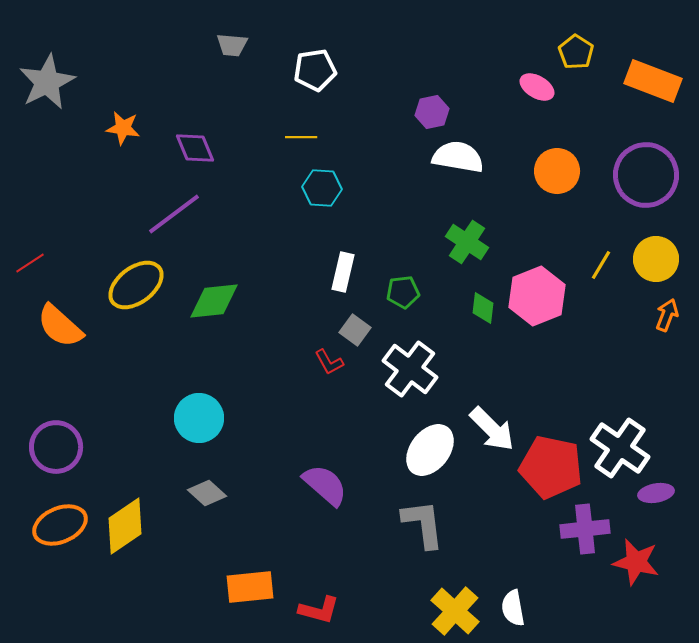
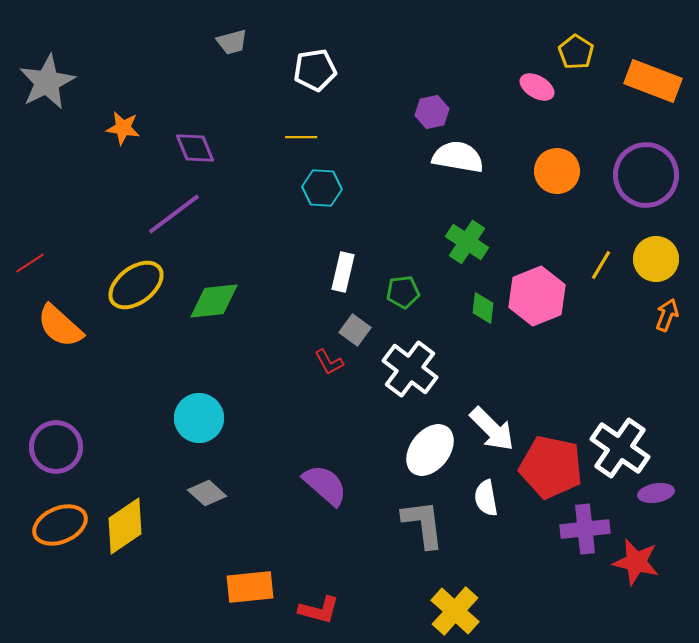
gray trapezoid at (232, 45): moved 3 px up; rotated 20 degrees counterclockwise
white semicircle at (513, 608): moved 27 px left, 110 px up
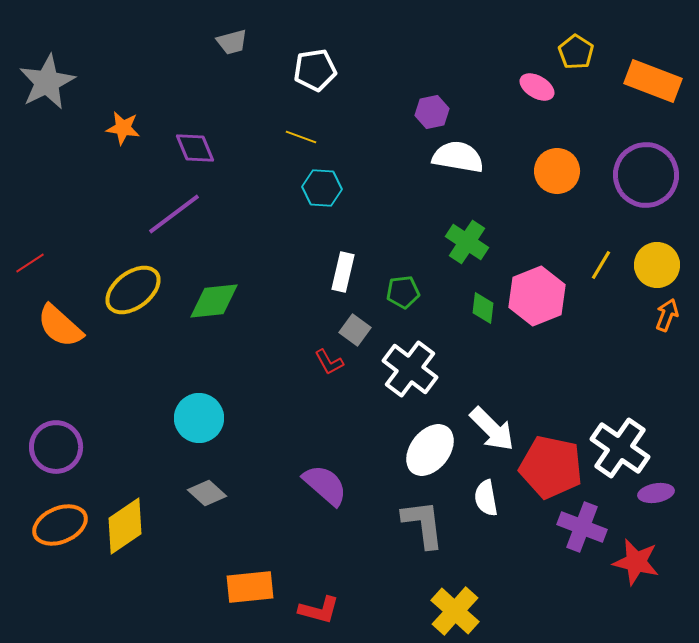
yellow line at (301, 137): rotated 20 degrees clockwise
yellow circle at (656, 259): moved 1 px right, 6 px down
yellow ellipse at (136, 285): moved 3 px left, 5 px down
purple cross at (585, 529): moved 3 px left, 2 px up; rotated 27 degrees clockwise
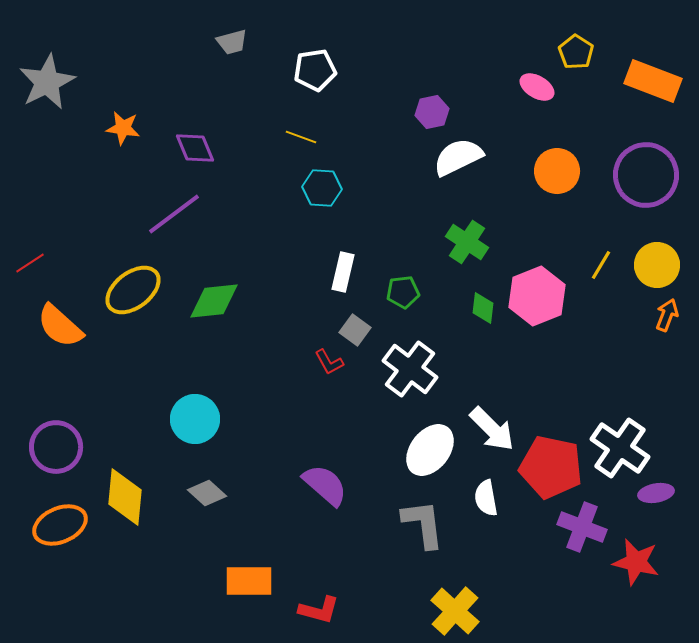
white semicircle at (458, 157): rotated 36 degrees counterclockwise
cyan circle at (199, 418): moved 4 px left, 1 px down
yellow diamond at (125, 526): moved 29 px up; rotated 50 degrees counterclockwise
orange rectangle at (250, 587): moved 1 px left, 6 px up; rotated 6 degrees clockwise
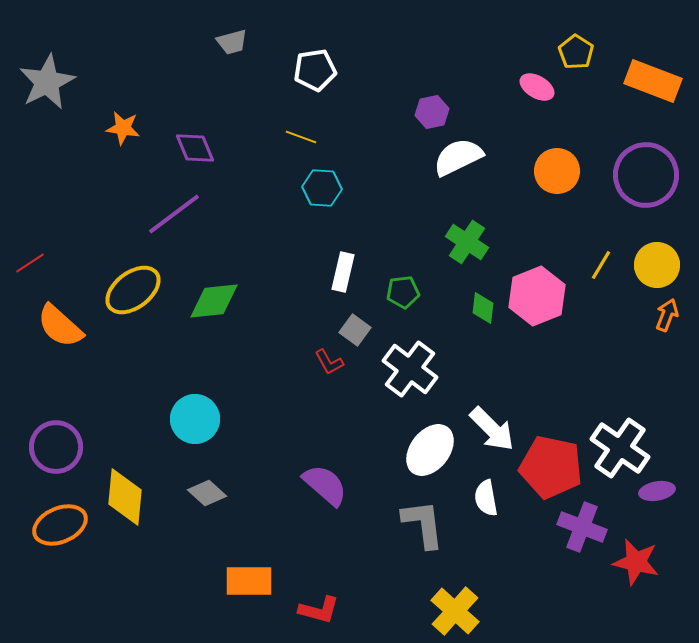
purple ellipse at (656, 493): moved 1 px right, 2 px up
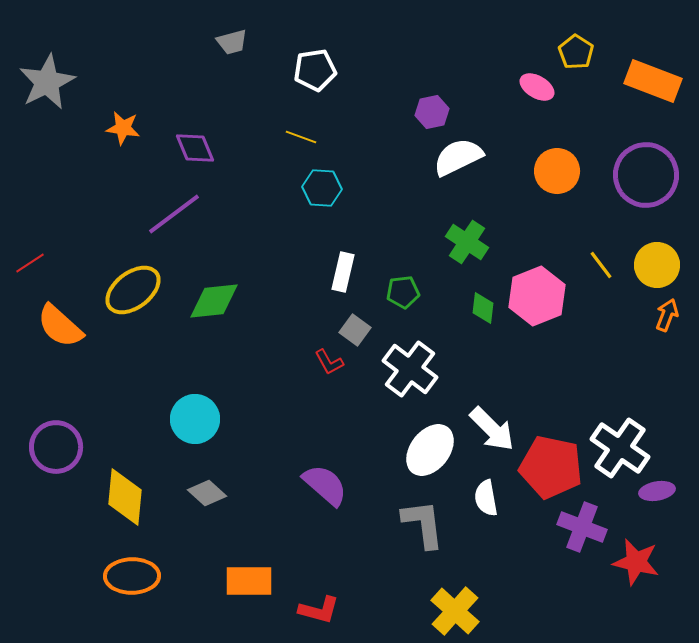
yellow line at (601, 265): rotated 68 degrees counterclockwise
orange ellipse at (60, 525): moved 72 px right, 51 px down; rotated 22 degrees clockwise
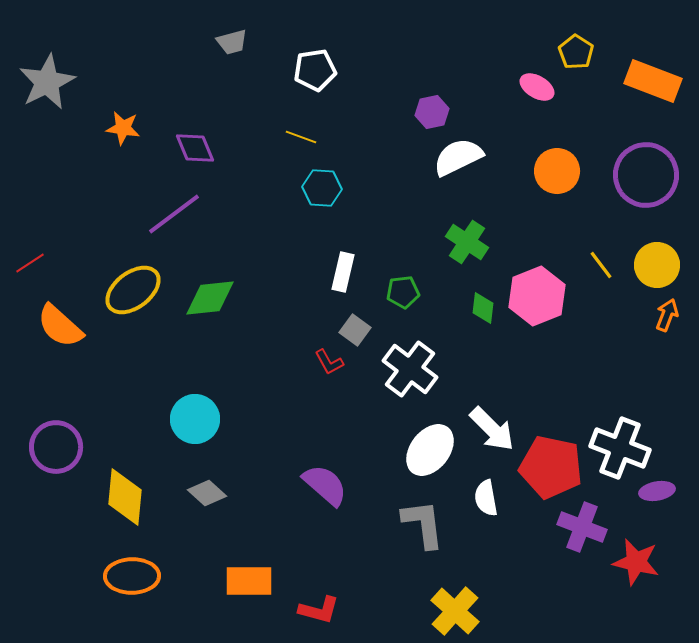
green diamond at (214, 301): moved 4 px left, 3 px up
white cross at (620, 448): rotated 14 degrees counterclockwise
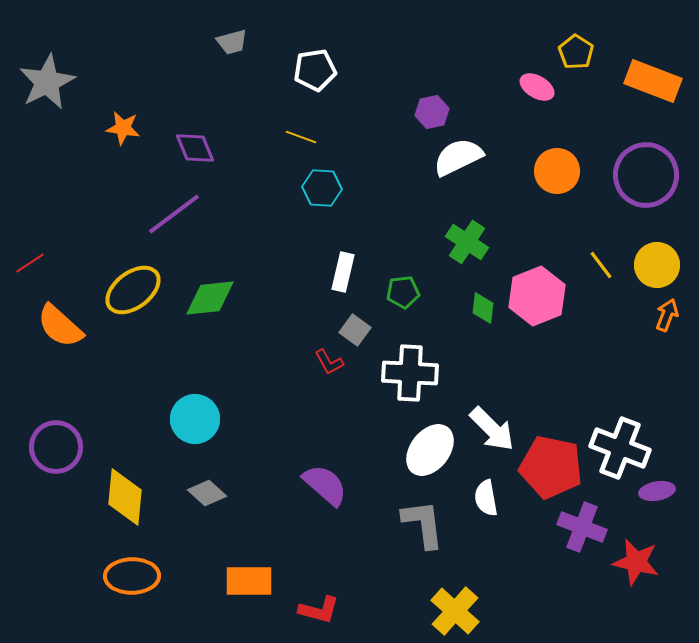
white cross at (410, 369): moved 4 px down; rotated 34 degrees counterclockwise
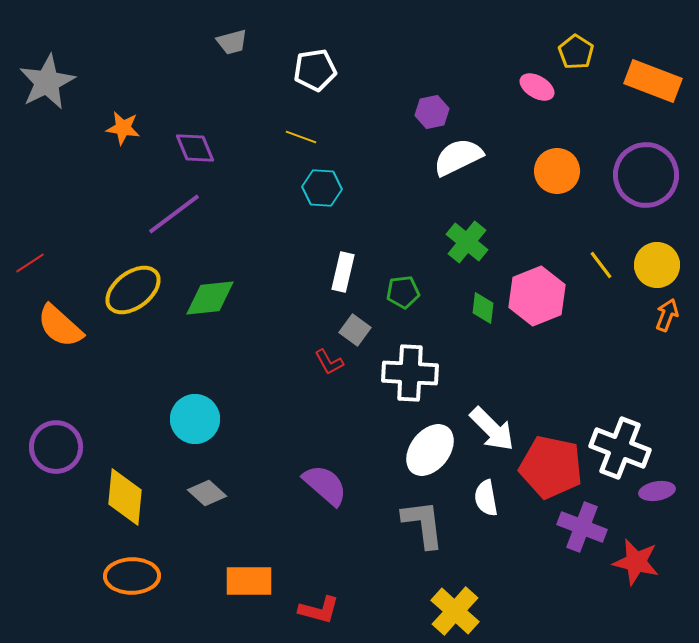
green cross at (467, 242): rotated 6 degrees clockwise
